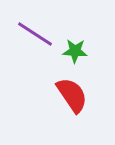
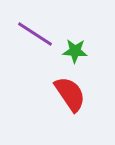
red semicircle: moved 2 px left, 1 px up
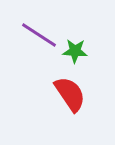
purple line: moved 4 px right, 1 px down
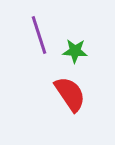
purple line: rotated 39 degrees clockwise
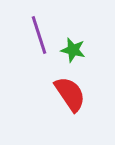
green star: moved 2 px left, 1 px up; rotated 10 degrees clockwise
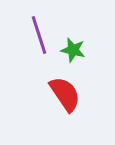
red semicircle: moved 5 px left
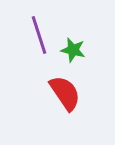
red semicircle: moved 1 px up
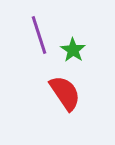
green star: rotated 20 degrees clockwise
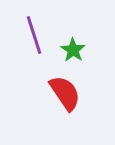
purple line: moved 5 px left
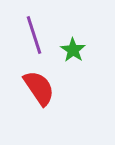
red semicircle: moved 26 px left, 5 px up
